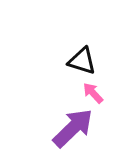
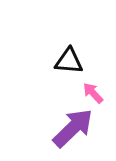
black triangle: moved 13 px left; rotated 12 degrees counterclockwise
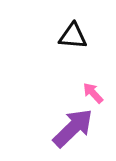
black triangle: moved 4 px right, 25 px up
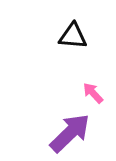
purple arrow: moved 3 px left, 5 px down
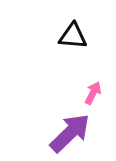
pink arrow: rotated 70 degrees clockwise
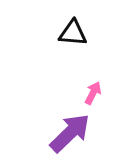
black triangle: moved 3 px up
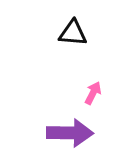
purple arrow: rotated 45 degrees clockwise
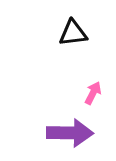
black triangle: rotated 12 degrees counterclockwise
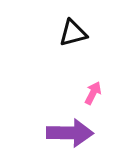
black triangle: rotated 8 degrees counterclockwise
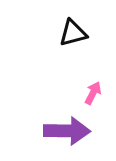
purple arrow: moved 3 px left, 2 px up
